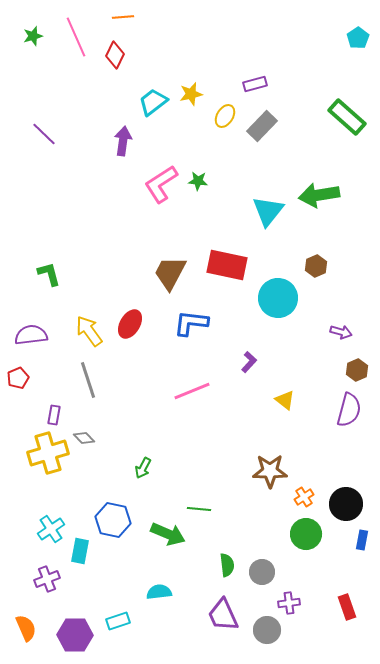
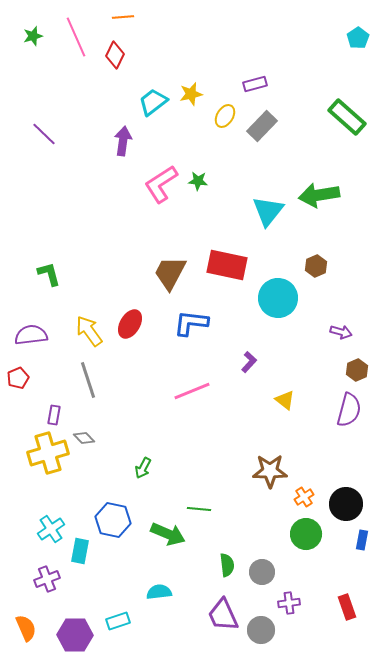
gray circle at (267, 630): moved 6 px left
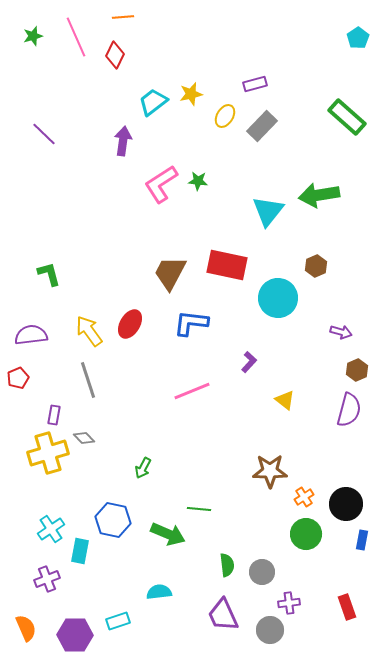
gray circle at (261, 630): moved 9 px right
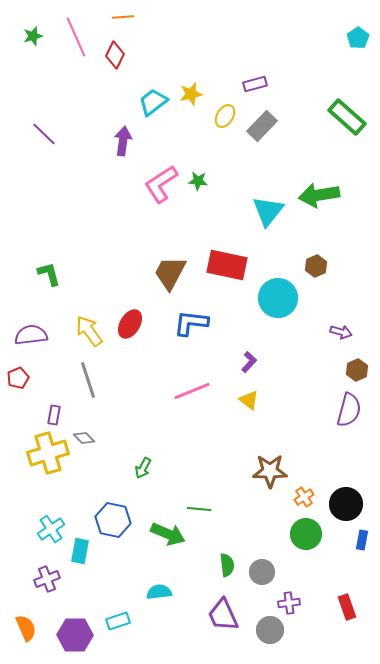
yellow triangle at (285, 400): moved 36 px left
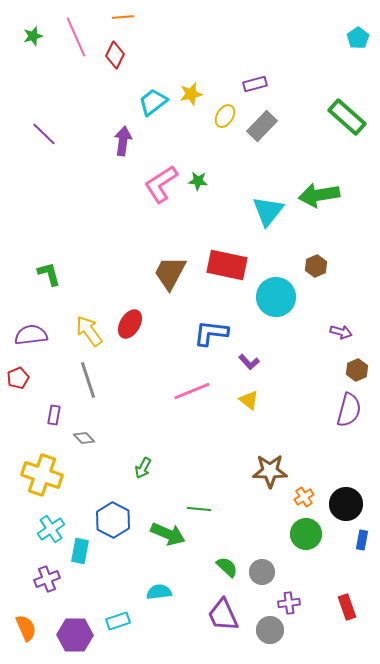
cyan circle at (278, 298): moved 2 px left, 1 px up
blue L-shape at (191, 323): moved 20 px right, 10 px down
purple L-shape at (249, 362): rotated 95 degrees clockwise
yellow cross at (48, 453): moved 6 px left, 22 px down; rotated 36 degrees clockwise
blue hexagon at (113, 520): rotated 16 degrees clockwise
green semicircle at (227, 565): moved 2 px down; rotated 40 degrees counterclockwise
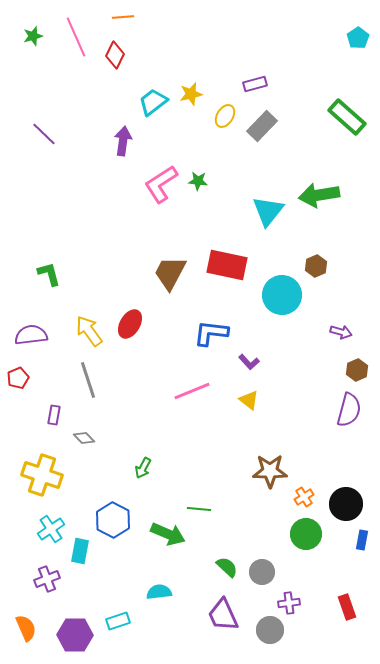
cyan circle at (276, 297): moved 6 px right, 2 px up
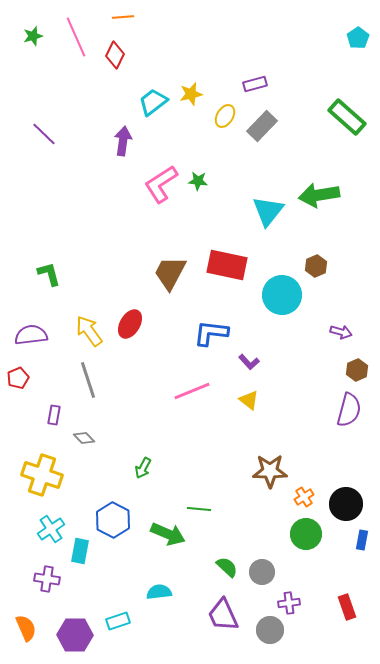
purple cross at (47, 579): rotated 30 degrees clockwise
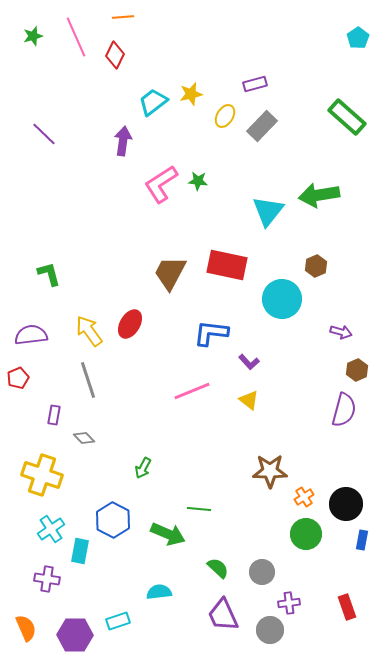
cyan circle at (282, 295): moved 4 px down
purple semicircle at (349, 410): moved 5 px left
green semicircle at (227, 567): moved 9 px left, 1 px down
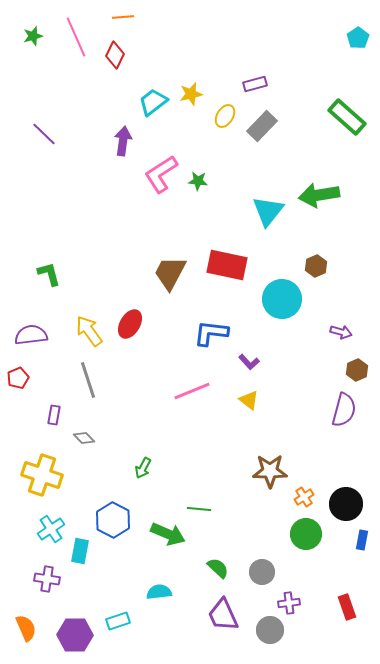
pink L-shape at (161, 184): moved 10 px up
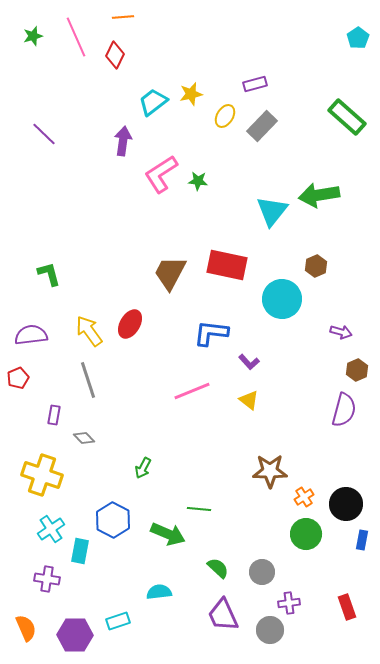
cyan triangle at (268, 211): moved 4 px right
